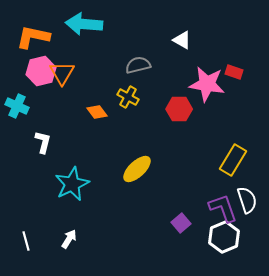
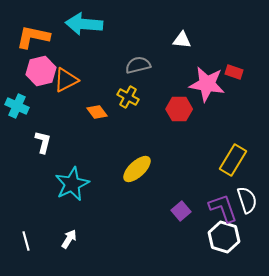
white triangle: rotated 24 degrees counterclockwise
orange triangle: moved 4 px right, 7 px down; rotated 32 degrees clockwise
purple square: moved 12 px up
white hexagon: rotated 20 degrees counterclockwise
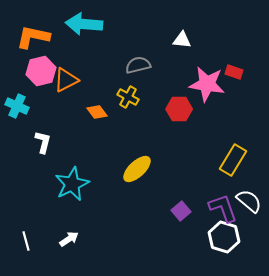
white semicircle: moved 2 px right, 1 px down; rotated 32 degrees counterclockwise
white arrow: rotated 24 degrees clockwise
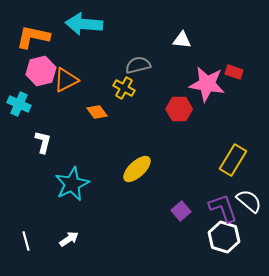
yellow cross: moved 4 px left, 9 px up
cyan cross: moved 2 px right, 2 px up
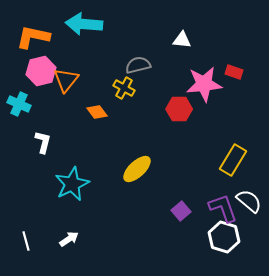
orange triangle: rotated 24 degrees counterclockwise
pink star: moved 3 px left; rotated 15 degrees counterclockwise
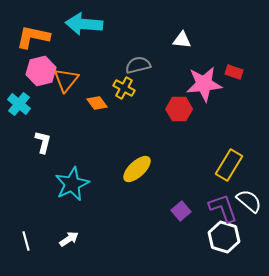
cyan cross: rotated 15 degrees clockwise
orange diamond: moved 9 px up
yellow rectangle: moved 4 px left, 5 px down
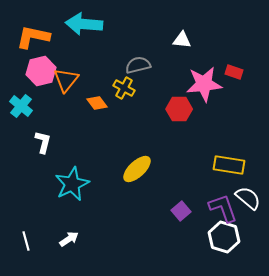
cyan cross: moved 2 px right, 2 px down
yellow rectangle: rotated 68 degrees clockwise
white semicircle: moved 1 px left, 3 px up
